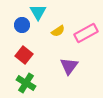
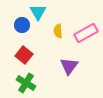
yellow semicircle: rotated 120 degrees clockwise
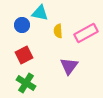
cyan triangle: moved 2 px right, 1 px down; rotated 48 degrees counterclockwise
red square: rotated 24 degrees clockwise
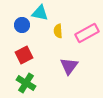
pink rectangle: moved 1 px right
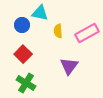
red square: moved 1 px left, 1 px up; rotated 18 degrees counterclockwise
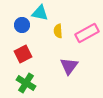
red square: rotated 18 degrees clockwise
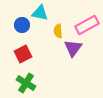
pink rectangle: moved 8 px up
purple triangle: moved 4 px right, 18 px up
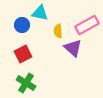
purple triangle: rotated 24 degrees counterclockwise
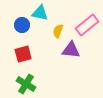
pink rectangle: rotated 10 degrees counterclockwise
yellow semicircle: rotated 24 degrees clockwise
purple triangle: moved 2 px left, 2 px down; rotated 36 degrees counterclockwise
red square: rotated 12 degrees clockwise
green cross: moved 1 px down
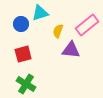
cyan triangle: rotated 30 degrees counterclockwise
blue circle: moved 1 px left, 1 px up
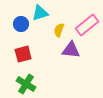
yellow semicircle: moved 1 px right, 1 px up
